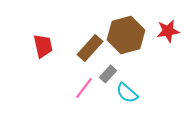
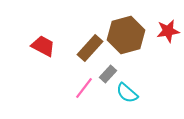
red trapezoid: rotated 50 degrees counterclockwise
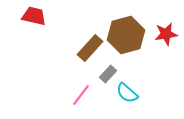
red star: moved 2 px left, 3 px down
red trapezoid: moved 9 px left, 30 px up; rotated 15 degrees counterclockwise
pink line: moved 3 px left, 7 px down
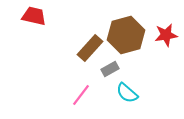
red star: moved 1 px down
gray rectangle: moved 2 px right, 5 px up; rotated 18 degrees clockwise
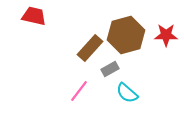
red star: rotated 10 degrees clockwise
pink line: moved 2 px left, 4 px up
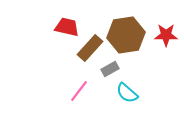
red trapezoid: moved 33 px right, 11 px down
brown hexagon: rotated 6 degrees clockwise
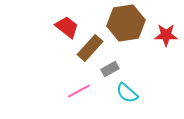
red trapezoid: rotated 25 degrees clockwise
brown hexagon: moved 12 px up
pink line: rotated 25 degrees clockwise
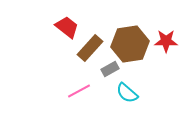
brown hexagon: moved 4 px right, 21 px down
red star: moved 6 px down
